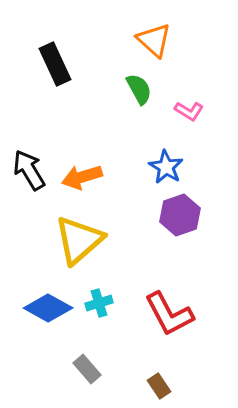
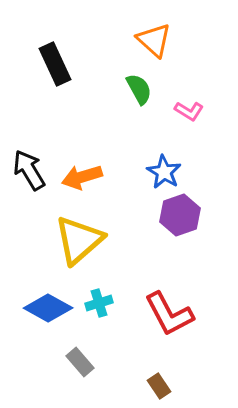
blue star: moved 2 px left, 5 px down
gray rectangle: moved 7 px left, 7 px up
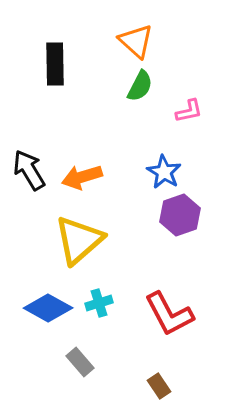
orange triangle: moved 18 px left, 1 px down
black rectangle: rotated 24 degrees clockwise
green semicircle: moved 1 px right, 3 px up; rotated 56 degrees clockwise
pink L-shape: rotated 44 degrees counterclockwise
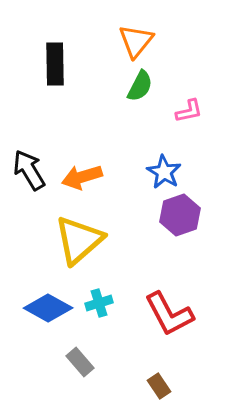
orange triangle: rotated 27 degrees clockwise
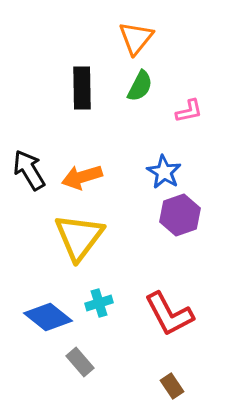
orange triangle: moved 3 px up
black rectangle: moved 27 px right, 24 px down
yellow triangle: moved 3 px up; rotated 12 degrees counterclockwise
blue diamond: moved 9 px down; rotated 9 degrees clockwise
brown rectangle: moved 13 px right
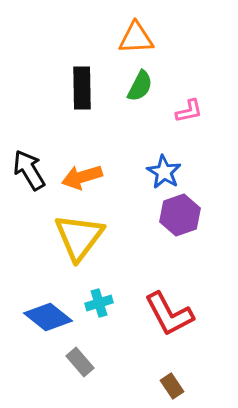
orange triangle: rotated 48 degrees clockwise
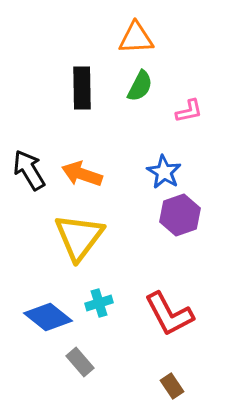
orange arrow: moved 3 px up; rotated 36 degrees clockwise
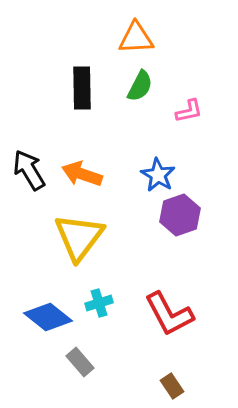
blue star: moved 6 px left, 3 px down
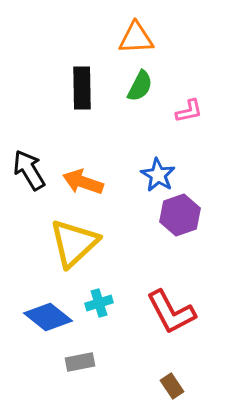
orange arrow: moved 1 px right, 8 px down
yellow triangle: moved 5 px left, 6 px down; rotated 10 degrees clockwise
red L-shape: moved 2 px right, 2 px up
gray rectangle: rotated 60 degrees counterclockwise
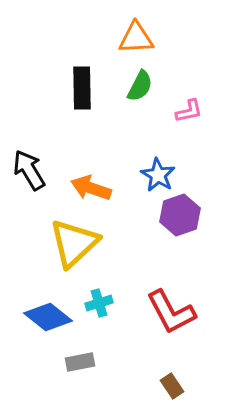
orange arrow: moved 8 px right, 6 px down
